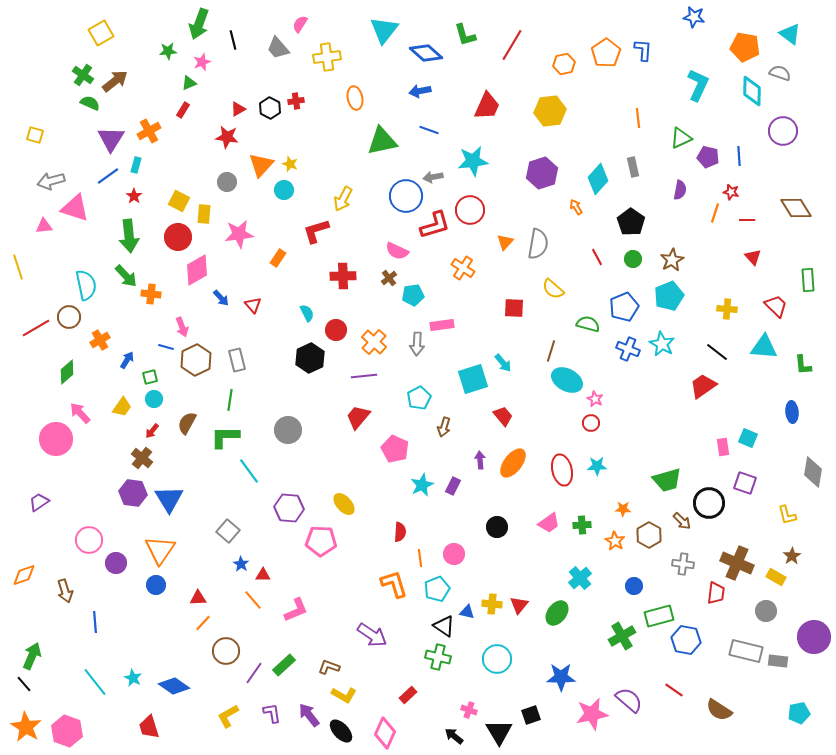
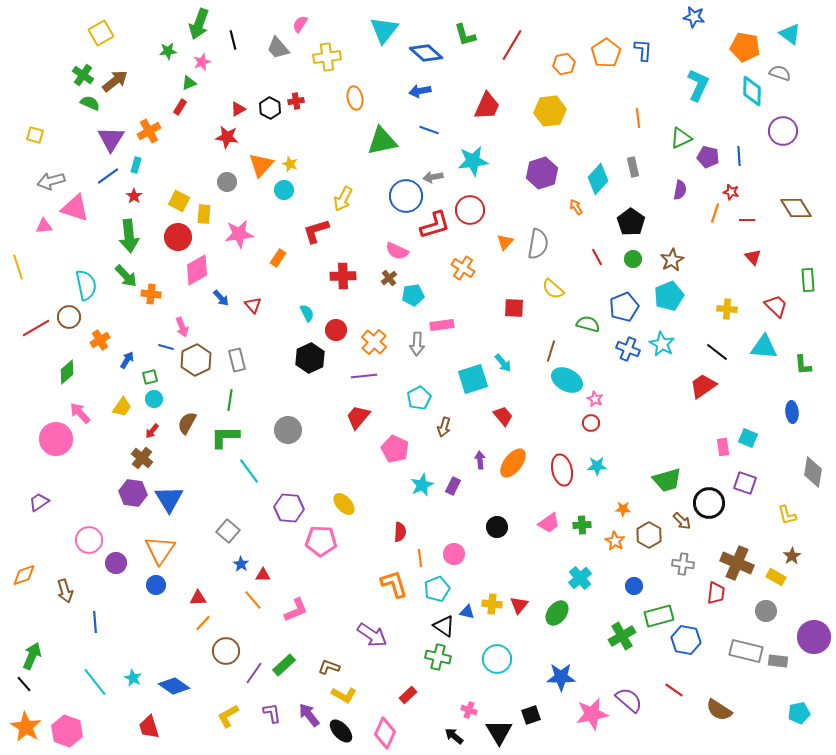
red rectangle at (183, 110): moved 3 px left, 3 px up
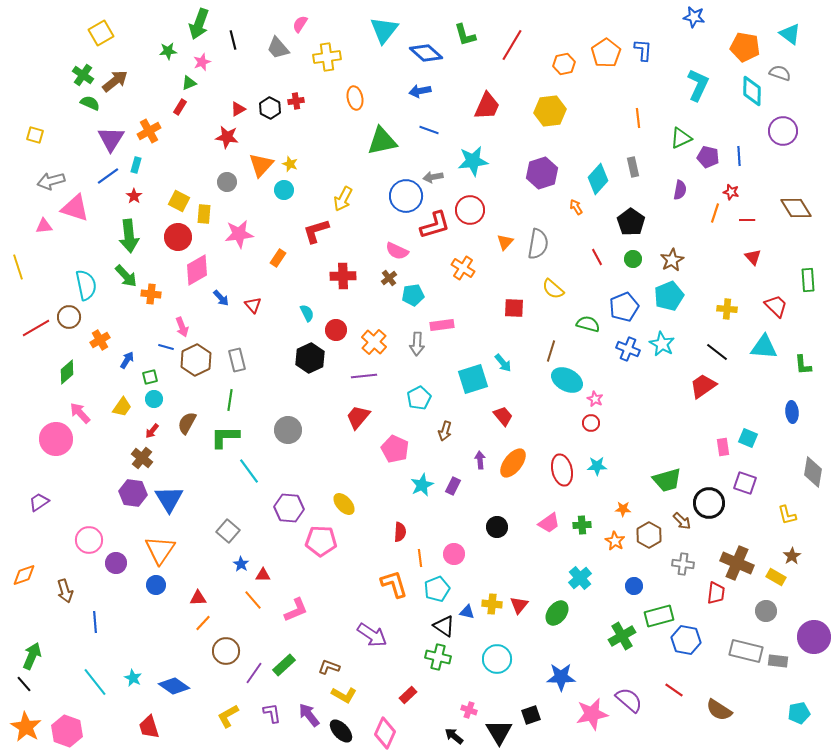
brown arrow at (444, 427): moved 1 px right, 4 px down
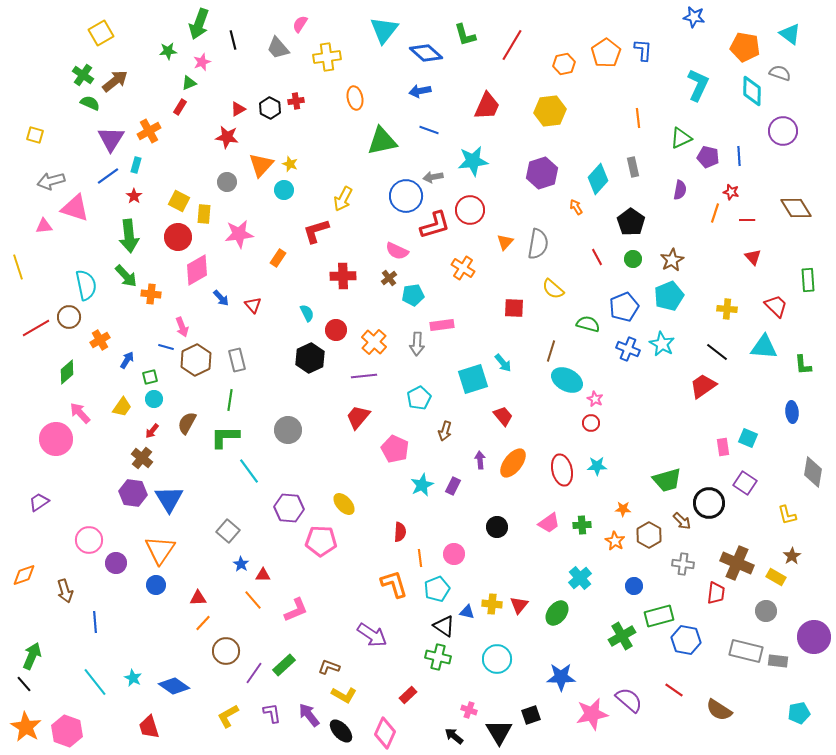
purple square at (745, 483): rotated 15 degrees clockwise
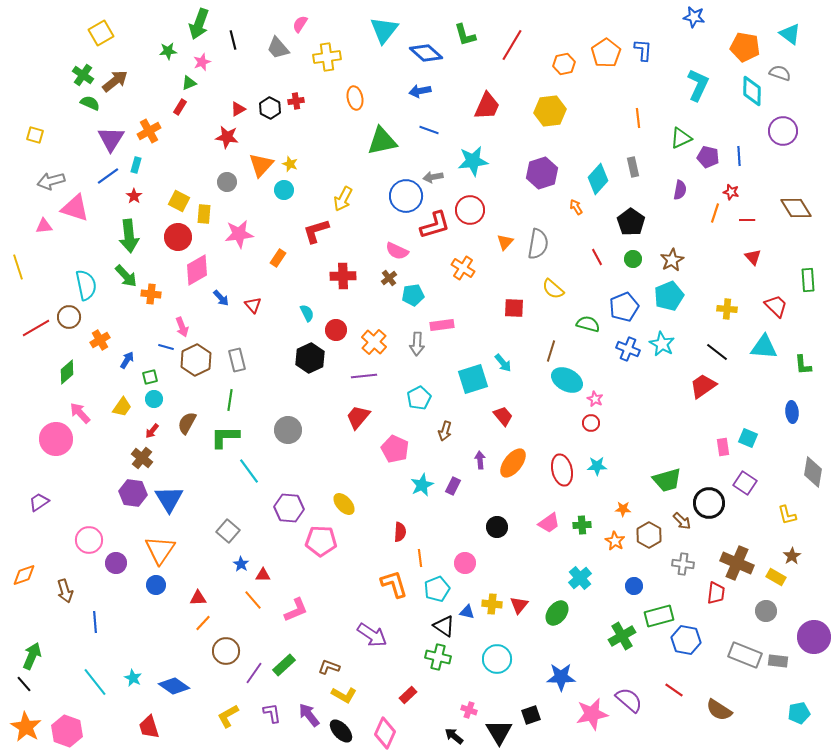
pink circle at (454, 554): moved 11 px right, 9 px down
gray rectangle at (746, 651): moved 1 px left, 4 px down; rotated 8 degrees clockwise
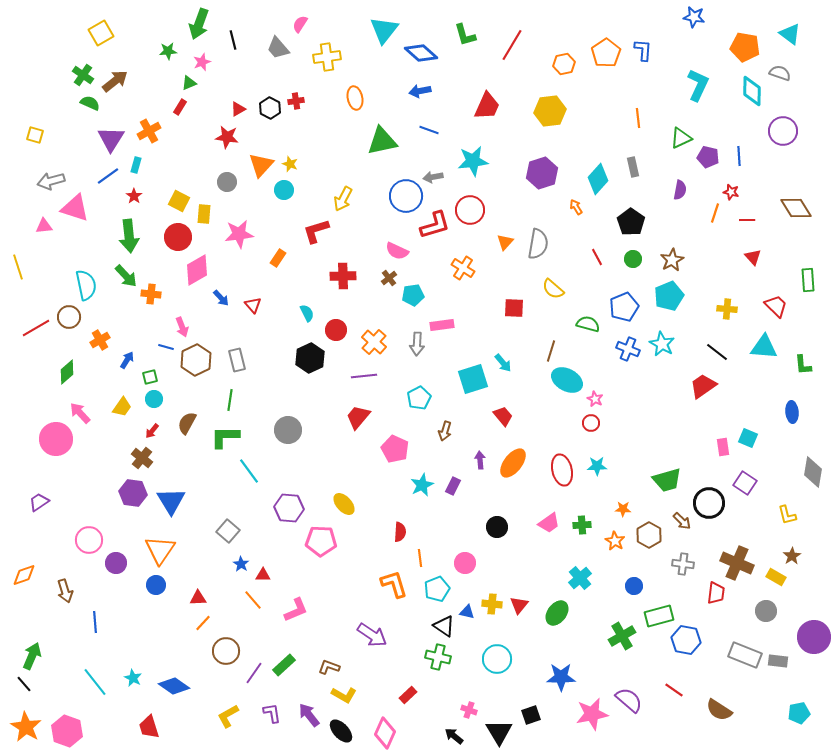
blue diamond at (426, 53): moved 5 px left
blue triangle at (169, 499): moved 2 px right, 2 px down
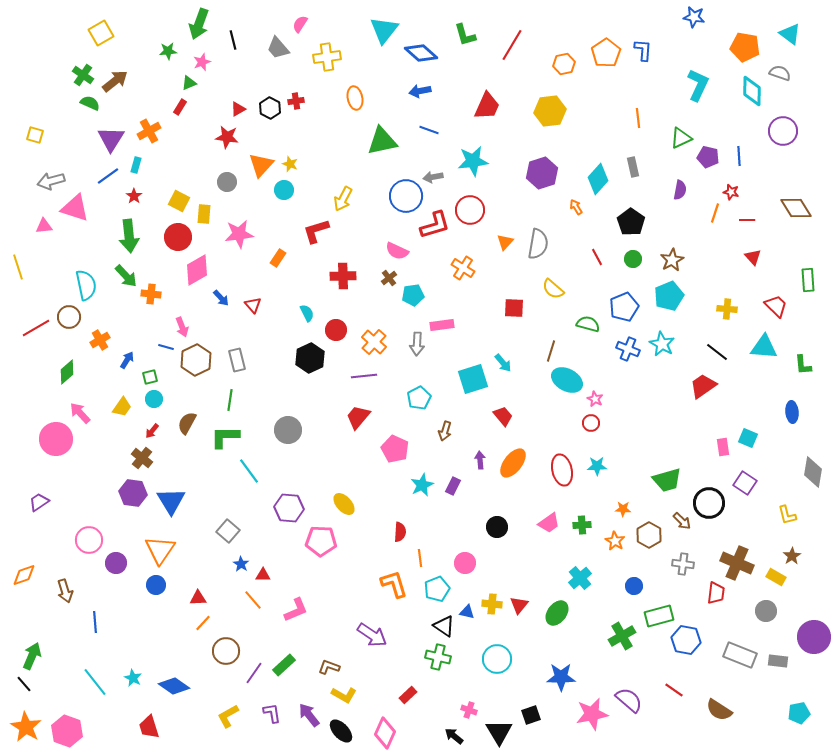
gray rectangle at (745, 655): moved 5 px left
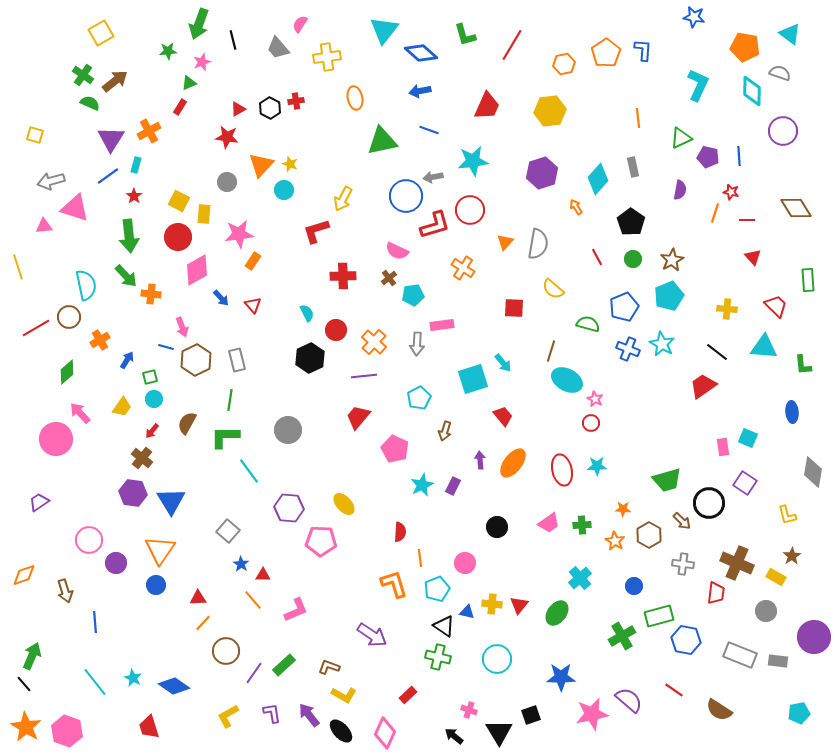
orange rectangle at (278, 258): moved 25 px left, 3 px down
